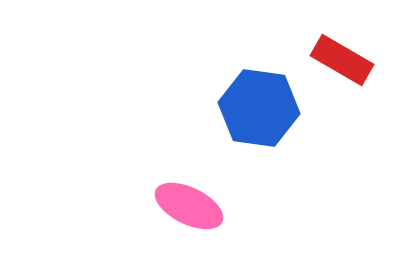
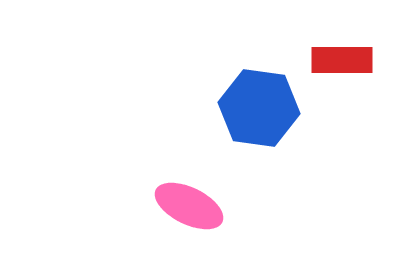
red rectangle: rotated 30 degrees counterclockwise
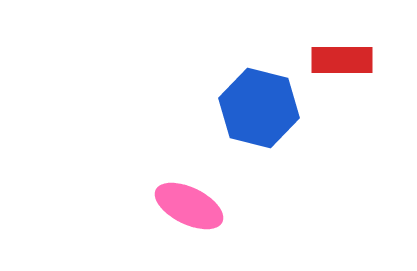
blue hexagon: rotated 6 degrees clockwise
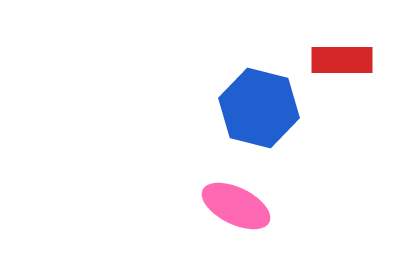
pink ellipse: moved 47 px right
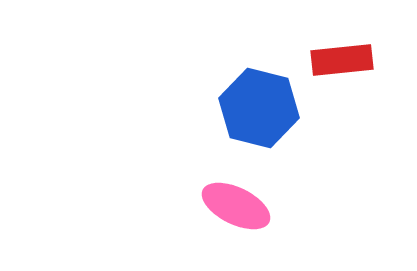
red rectangle: rotated 6 degrees counterclockwise
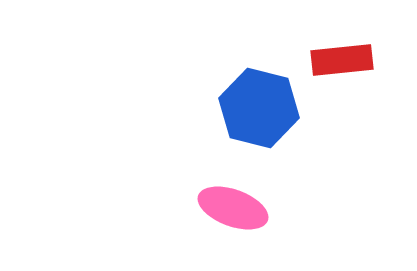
pink ellipse: moved 3 px left, 2 px down; rotated 6 degrees counterclockwise
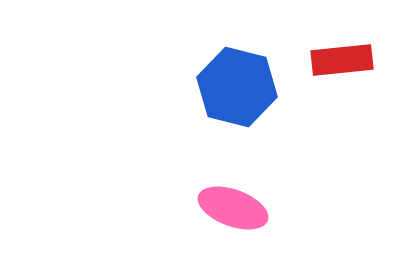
blue hexagon: moved 22 px left, 21 px up
